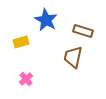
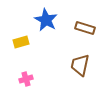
brown rectangle: moved 2 px right, 3 px up
brown trapezoid: moved 7 px right, 8 px down
pink cross: rotated 24 degrees clockwise
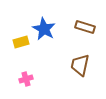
blue star: moved 2 px left, 9 px down
brown rectangle: moved 1 px up
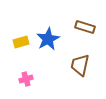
blue star: moved 4 px right, 10 px down; rotated 15 degrees clockwise
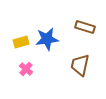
blue star: moved 1 px left; rotated 20 degrees clockwise
pink cross: moved 10 px up; rotated 32 degrees counterclockwise
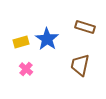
blue star: rotated 30 degrees counterclockwise
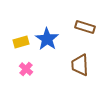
brown trapezoid: rotated 15 degrees counterclockwise
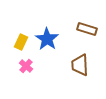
brown rectangle: moved 2 px right, 2 px down
yellow rectangle: rotated 49 degrees counterclockwise
pink cross: moved 3 px up
